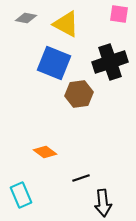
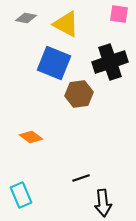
orange diamond: moved 14 px left, 15 px up
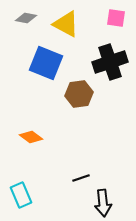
pink square: moved 3 px left, 4 px down
blue square: moved 8 px left
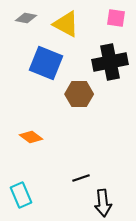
black cross: rotated 8 degrees clockwise
brown hexagon: rotated 8 degrees clockwise
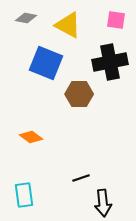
pink square: moved 2 px down
yellow triangle: moved 2 px right, 1 px down
cyan rectangle: moved 3 px right; rotated 15 degrees clockwise
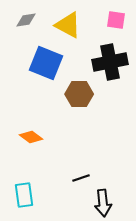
gray diamond: moved 2 px down; rotated 20 degrees counterclockwise
